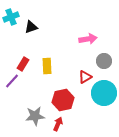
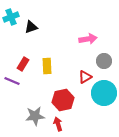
purple line: rotated 70 degrees clockwise
red arrow: rotated 40 degrees counterclockwise
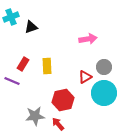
gray circle: moved 6 px down
red arrow: rotated 24 degrees counterclockwise
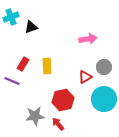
cyan circle: moved 6 px down
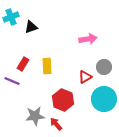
red hexagon: rotated 25 degrees counterclockwise
red arrow: moved 2 px left
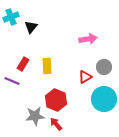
black triangle: rotated 32 degrees counterclockwise
red hexagon: moved 7 px left
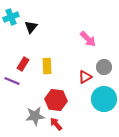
pink arrow: rotated 54 degrees clockwise
red hexagon: rotated 15 degrees counterclockwise
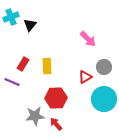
black triangle: moved 1 px left, 2 px up
purple line: moved 1 px down
red hexagon: moved 2 px up; rotated 10 degrees counterclockwise
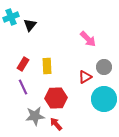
purple line: moved 11 px right, 5 px down; rotated 42 degrees clockwise
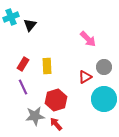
red hexagon: moved 2 px down; rotated 15 degrees counterclockwise
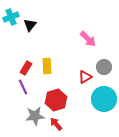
red rectangle: moved 3 px right, 4 px down
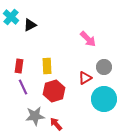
cyan cross: rotated 28 degrees counterclockwise
black triangle: rotated 24 degrees clockwise
red rectangle: moved 7 px left, 2 px up; rotated 24 degrees counterclockwise
red triangle: moved 1 px down
red hexagon: moved 2 px left, 9 px up
